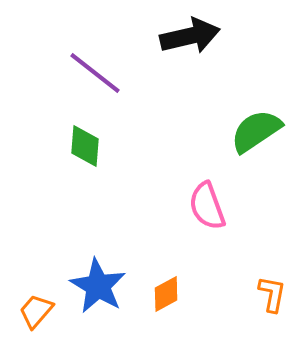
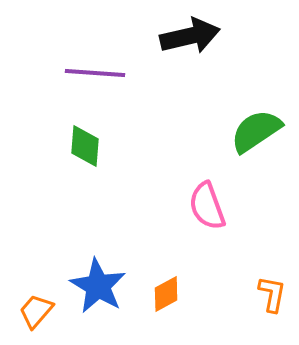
purple line: rotated 34 degrees counterclockwise
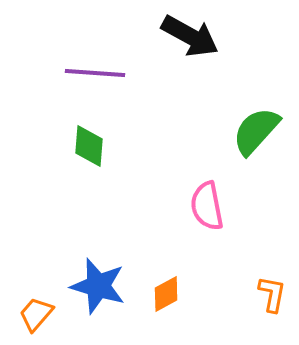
black arrow: rotated 42 degrees clockwise
green semicircle: rotated 14 degrees counterclockwise
green diamond: moved 4 px right
pink semicircle: rotated 9 degrees clockwise
blue star: rotated 14 degrees counterclockwise
orange trapezoid: moved 3 px down
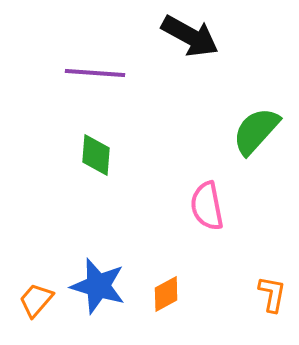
green diamond: moved 7 px right, 9 px down
orange trapezoid: moved 14 px up
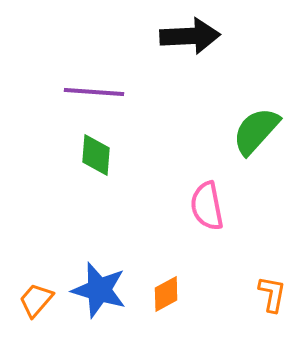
black arrow: rotated 32 degrees counterclockwise
purple line: moved 1 px left, 19 px down
blue star: moved 1 px right, 4 px down
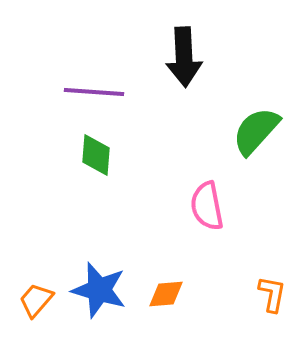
black arrow: moved 6 px left, 21 px down; rotated 90 degrees clockwise
orange diamond: rotated 24 degrees clockwise
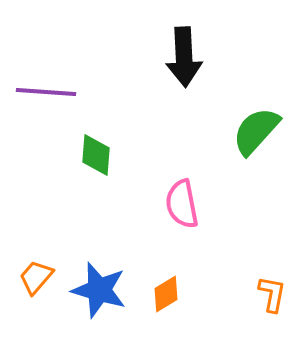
purple line: moved 48 px left
pink semicircle: moved 25 px left, 2 px up
orange diamond: rotated 27 degrees counterclockwise
orange trapezoid: moved 23 px up
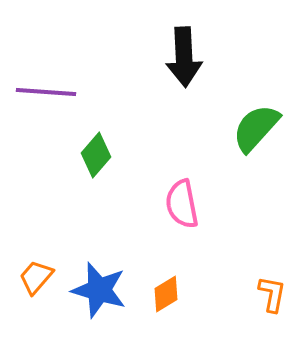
green semicircle: moved 3 px up
green diamond: rotated 36 degrees clockwise
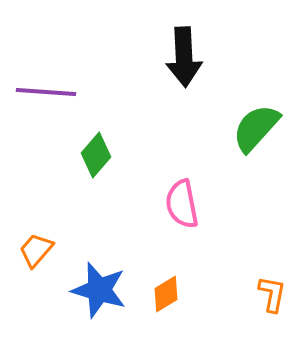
orange trapezoid: moved 27 px up
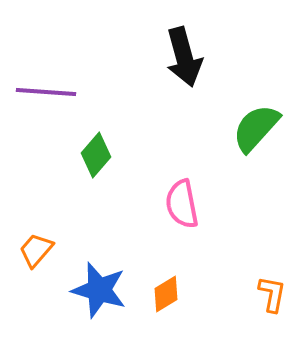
black arrow: rotated 12 degrees counterclockwise
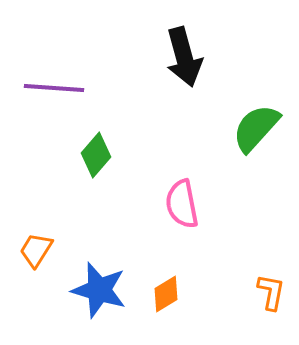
purple line: moved 8 px right, 4 px up
orange trapezoid: rotated 9 degrees counterclockwise
orange L-shape: moved 1 px left, 2 px up
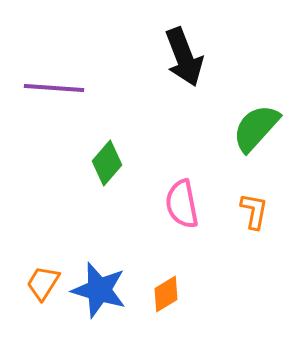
black arrow: rotated 6 degrees counterclockwise
green diamond: moved 11 px right, 8 px down
orange trapezoid: moved 7 px right, 33 px down
orange L-shape: moved 17 px left, 81 px up
